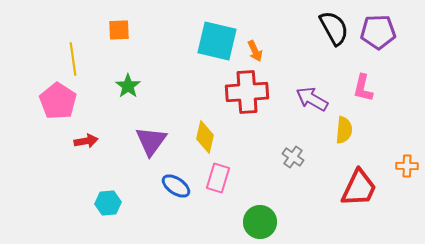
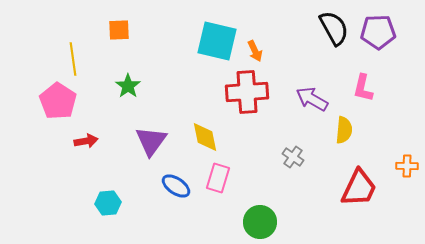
yellow diamond: rotated 24 degrees counterclockwise
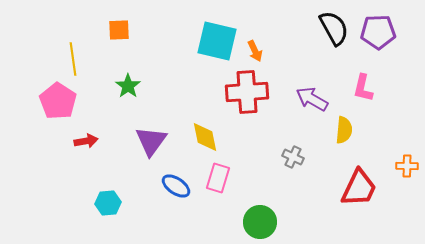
gray cross: rotated 10 degrees counterclockwise
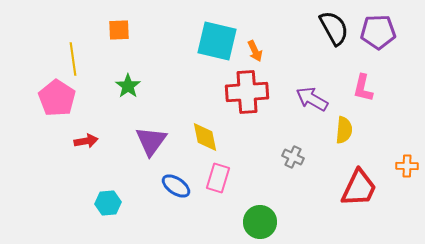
pink pentagon: moved 1 px left, 3 px up
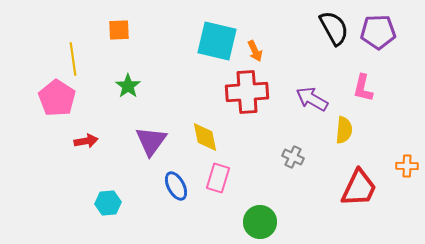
blue ellipse: rotated 28 degrees clockwise
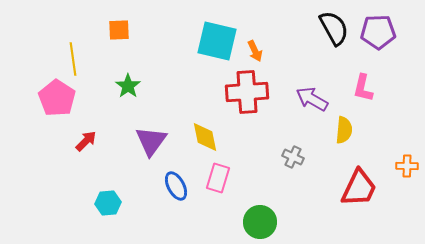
red arrow: rotated 35 degrees counterclockwise
